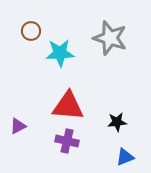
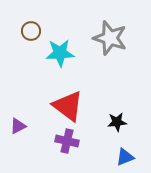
red triangle: rotated 32 degrees clockwise
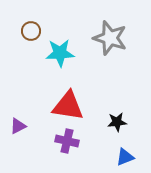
red triangle: rotated 28 degrees counterclockwise
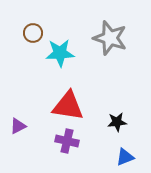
brown circle: moved 2 px right, 2 px down
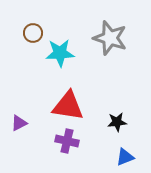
purple triangle: moved 1 px right, 3 px up
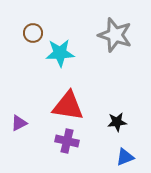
gray star: moved 5 px right, 3 px up
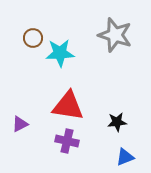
brown circle: moved 5 px down
purple triangle: moved 1 px right, 1 px down
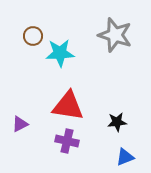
brown circle: moved 2 px up
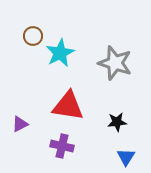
gray star: moved 28 px down
cyan star: rotated 24 degrees counterclockwise
purple cross: moved 5 px left, 5 px down
blue triangle: moved 1 px right; rotated 36 degrees counterclockwise
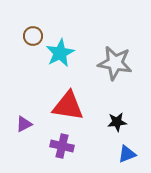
gray star: rotated 8 degrees counterclockwise
purple triangle: moved 4 px right
blue triangle: moved 1 px right, 3 px up; rotated 36 degrees clockwise
